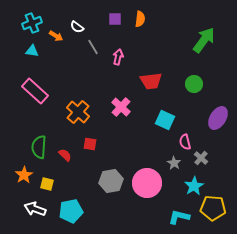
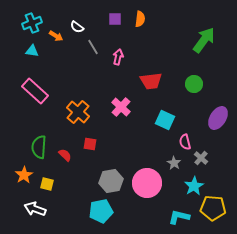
cyan pentagon: moved 30 px right
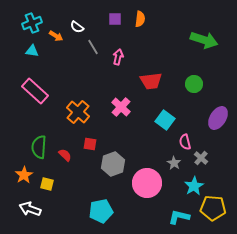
green arrow: rotated 72 degrees clockwise
cyan square: rotated 12 degrees clockwise
gray hexagon: moved 2 px right, 17 px up; rotated 10 degrees counterclockwise
white arrow: moved 5 px left
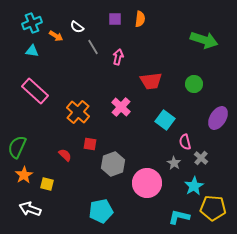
green semicircle: moved 22 px left; rotated 20 degrees clockwise
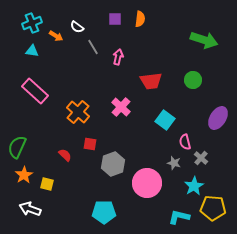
green circle: moved 1 px left, 4 px up
gray star: rotated 16 degrees counterclockwise
cyan pentagon: moved 3 px right, 1 px down; rotated 10 degrees clockwise
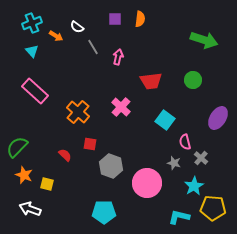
cyan triangle: rotated 40 degrees clockwise
green semicircle: rotated 20 degrees clockwise
gray hexagon: moved 2 px left, 2 px down; rotated 20 degrees counterclockwise
orange star: rotated 18 degrees counterclockwise
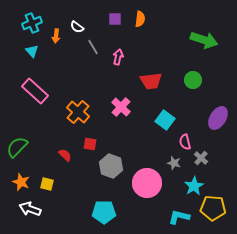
orange arrow: rotated 64 degrees clockwise
orange star: moved 3 px left, 7 px down
